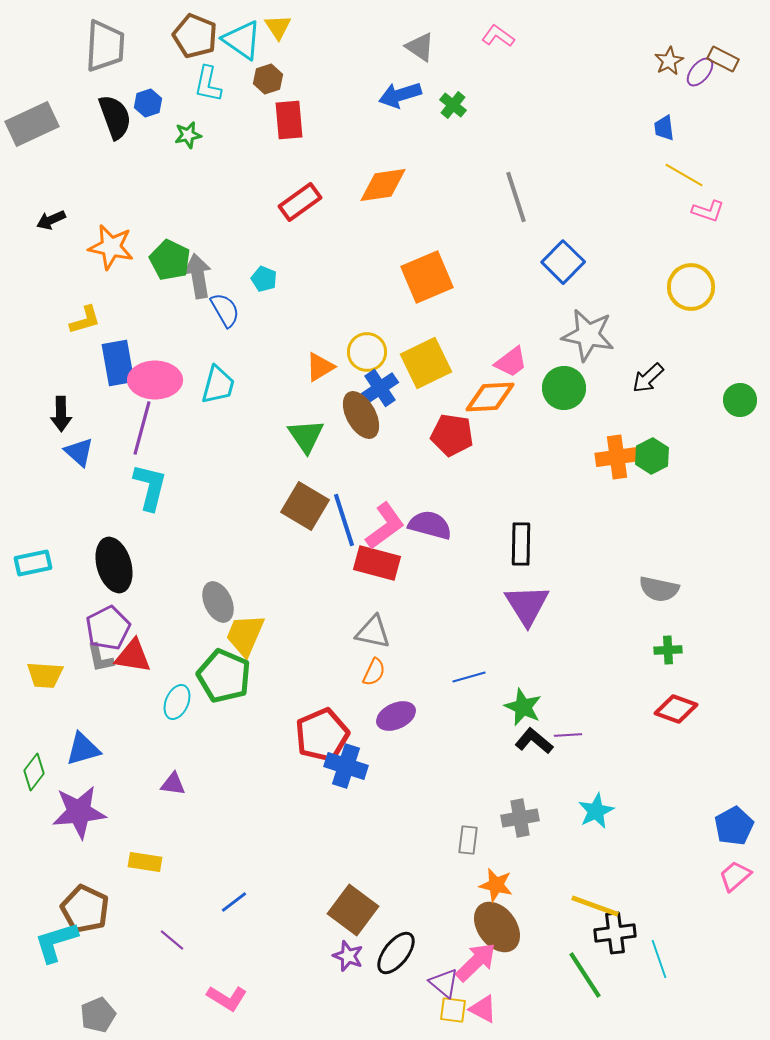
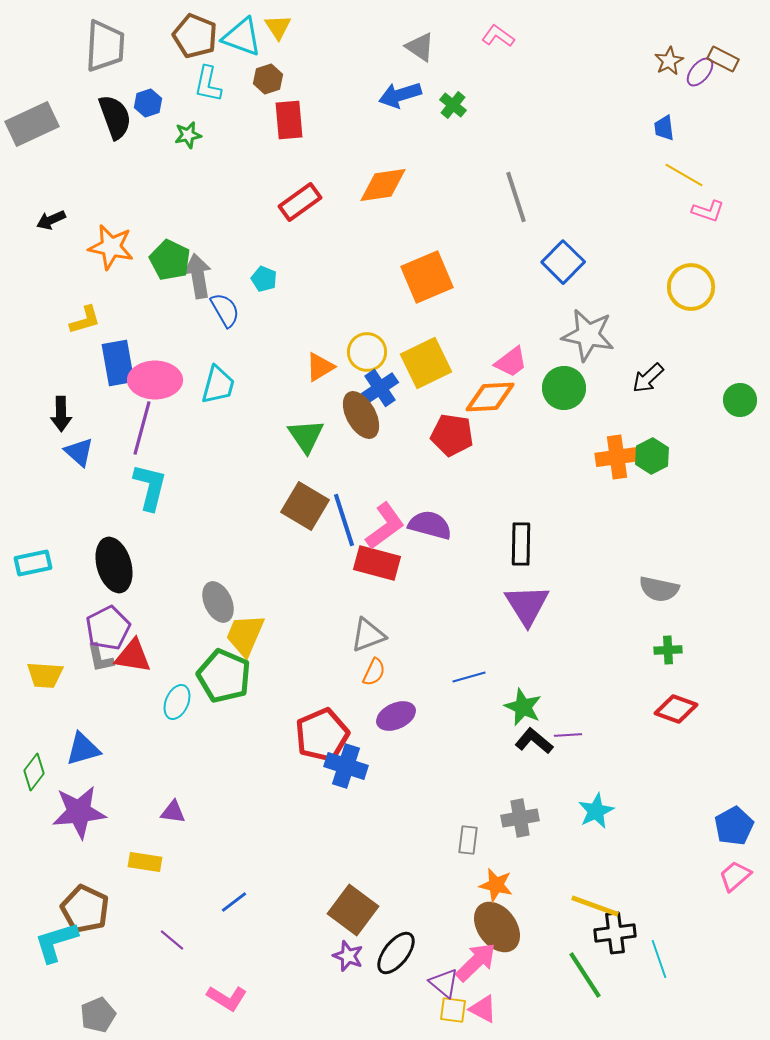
cyan triangle at (242, 40): moved 3 px up; rotated 15 degrees counterclockwise
gray triangle at (373, 632): moved 5 px left, 3 px down; rotated 33 degrees counterclockwise
purple triangle at (173, 784): moved 28 px down
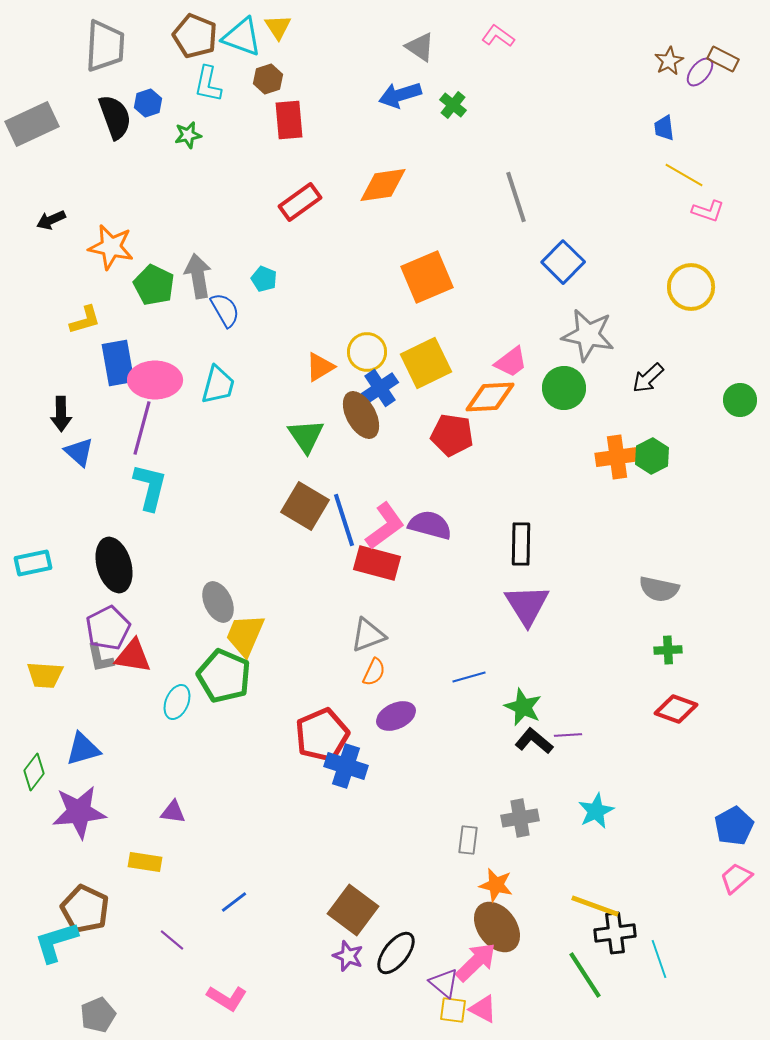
green pentagon at (170, 260): moved 16 px left, 25 px down
pink trapezoid at (735, 876): moved 1 px right, 2 px down
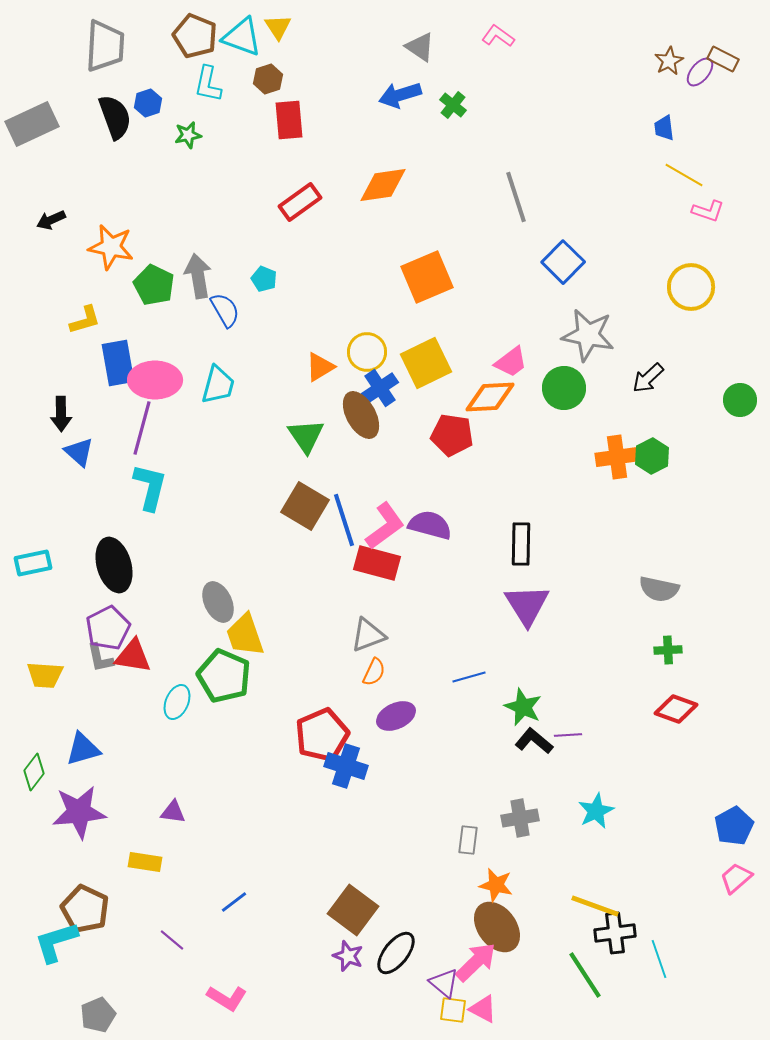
yellow trapezoid at (245, 635): rotated 42 degrees counterclockwise
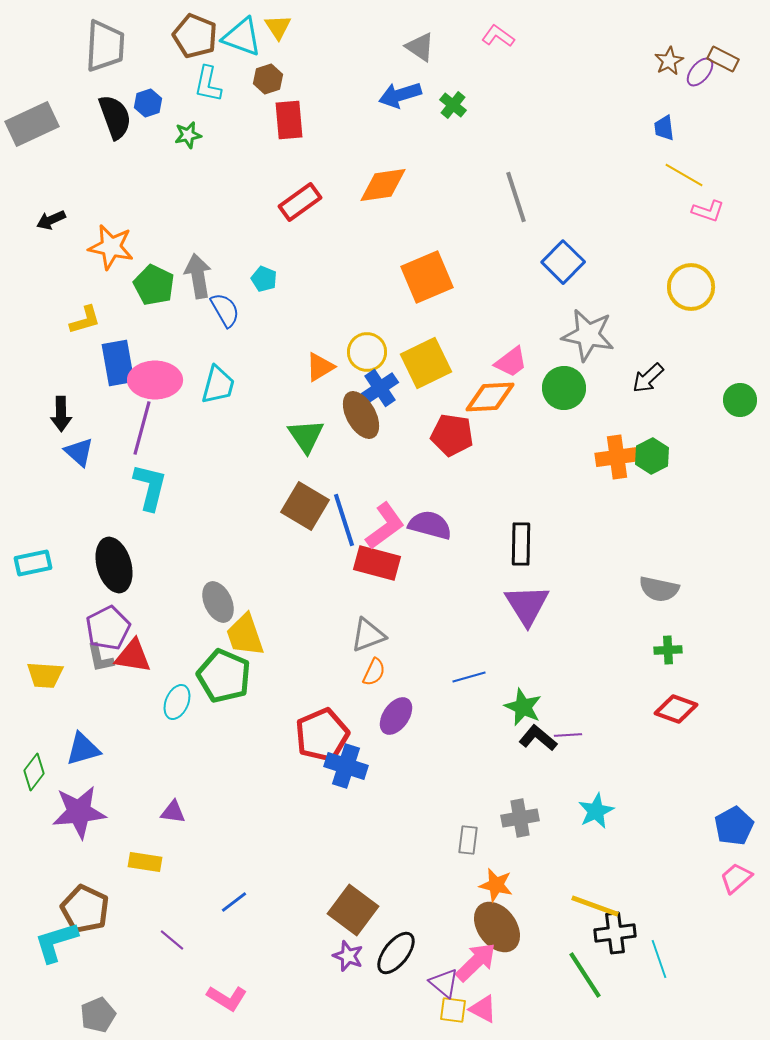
purple ellipse at (396, 716): rotated 30 degrees counterclockwise
black L-shape at (534, 741): moved 4 px right, 3 px up
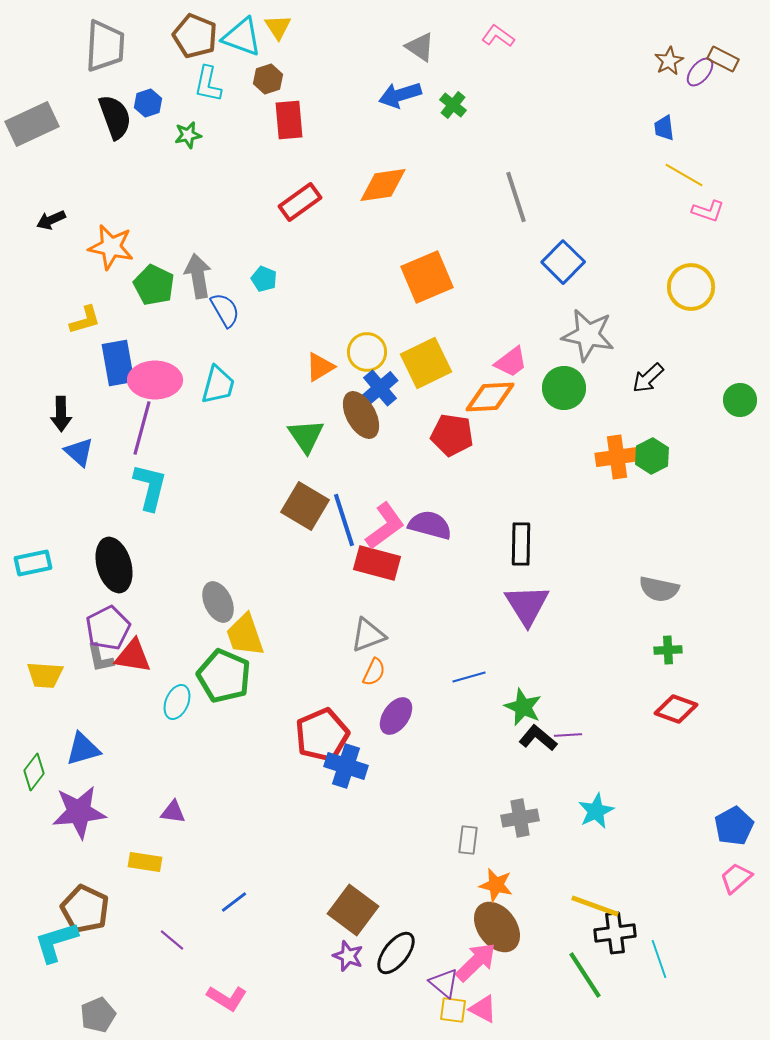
blue cross at (380, 388): rotated 6 degrees counterclockwise
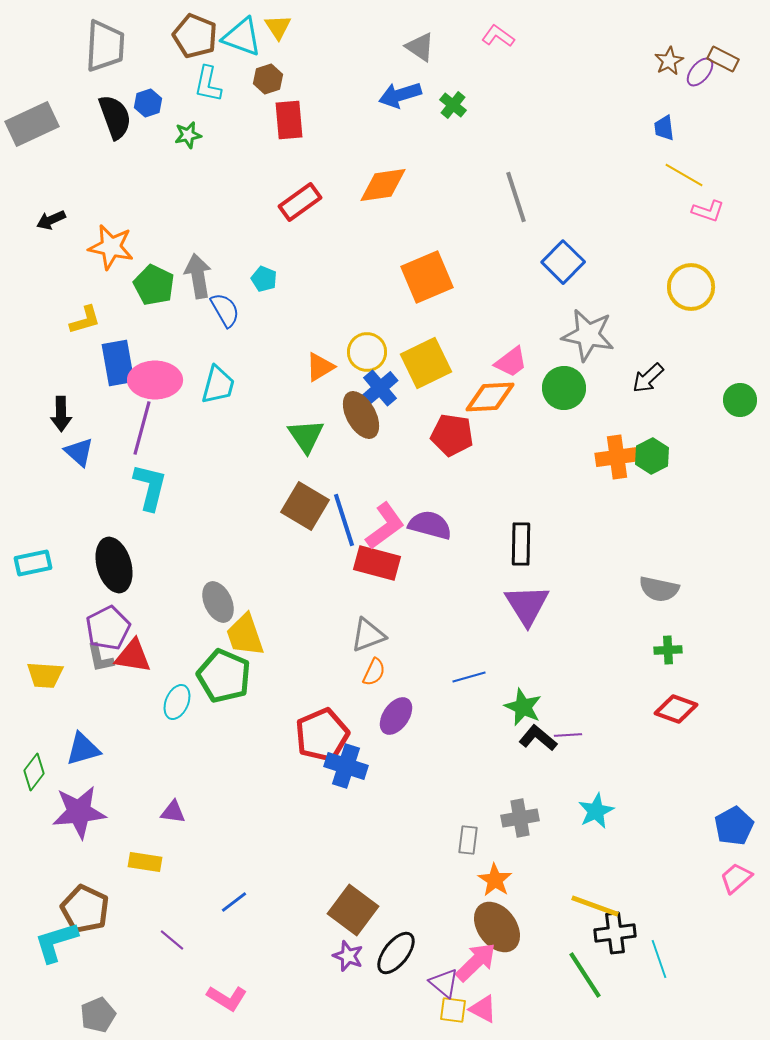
orange star at (496, 885): moved 1 px left, 5 px up; rotated 20 degrees clockwise
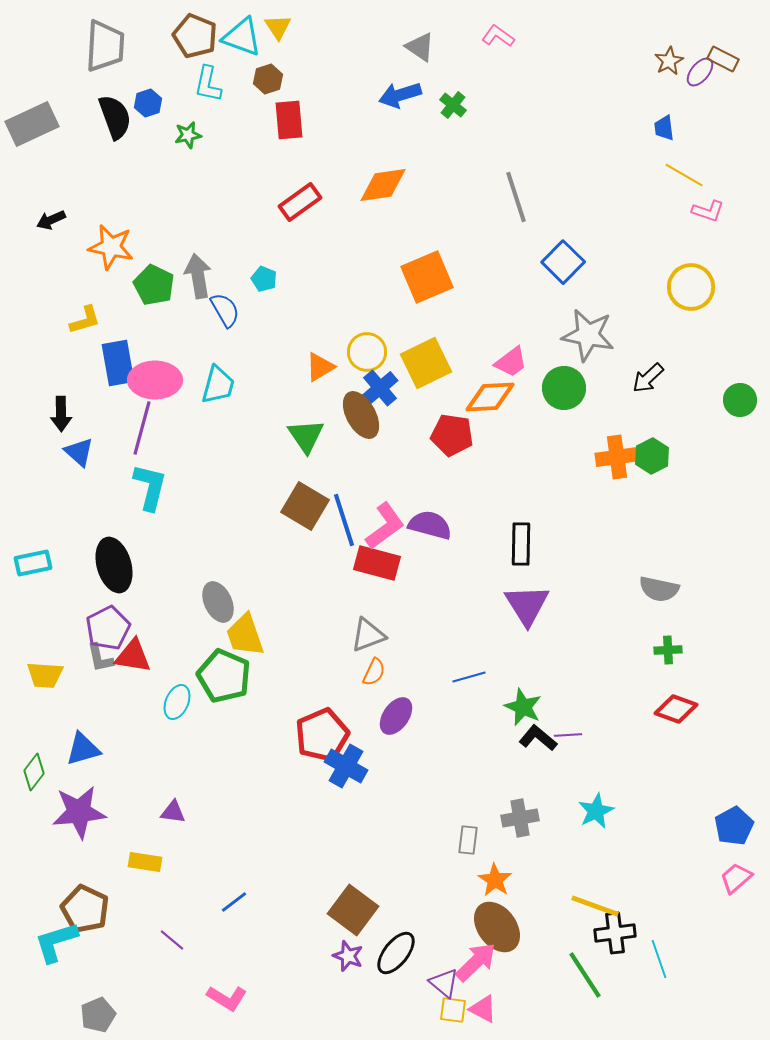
blue cross at (346, 766): rotated 12 degrees clockwise
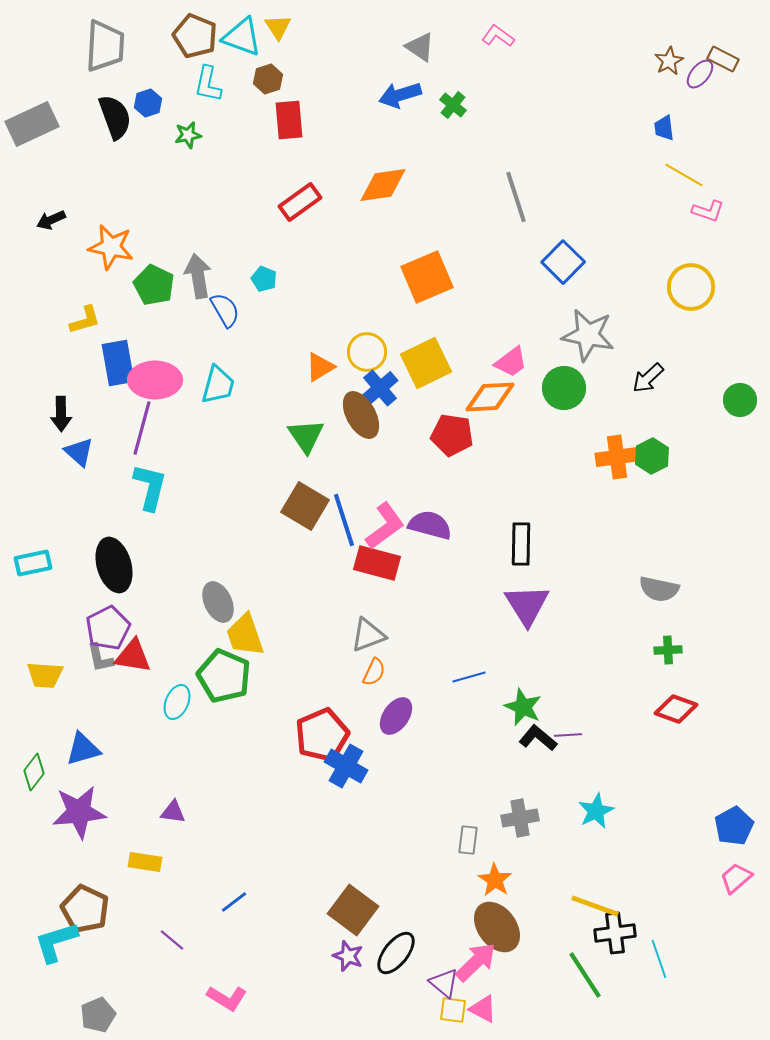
purple ellipse at (700, 72): moved 2 px down
